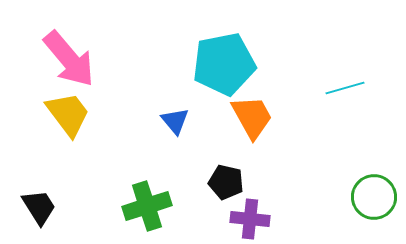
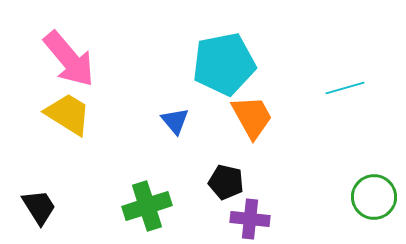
yellow trapezoid: rotated 21 degrees counterclockwise
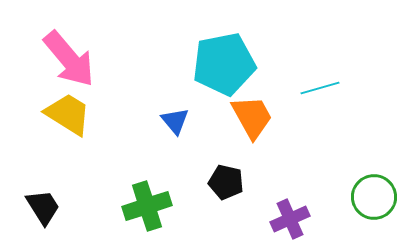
cyan line: moved 25 px left
black trapezoid: moved 4 px right
purple cross: moved 40 px right; rotated 30 degrees counterclockwise
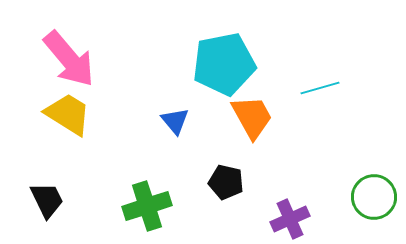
black trapezoid: moved 4 px right, 7 px up; rotated 6 degrees clockwise
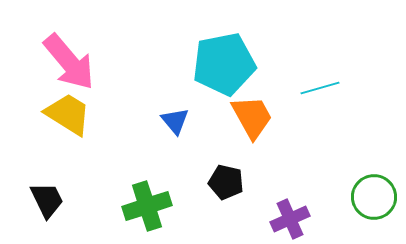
pink arrow: moved 3 px down
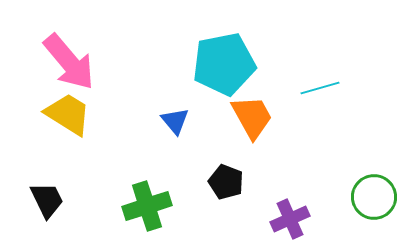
black pentagon: rotated 8 degrees clockwise
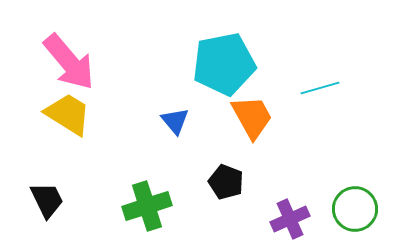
green circle: moved 19 px left, 12 px down
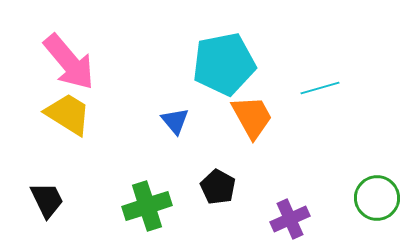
black pentagon: moved 8 px left, 5 px down; rotated 8 degrees clockwise
green circle: moved 22 px right, 11 px up
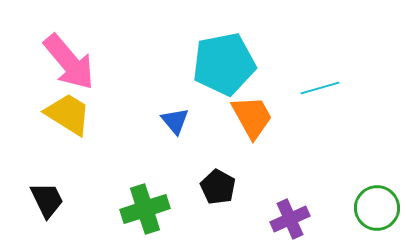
green circle: moved 10 px down
green cross: moved 2 px left, 3 px down
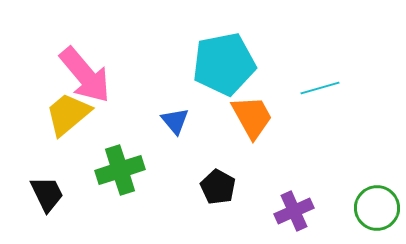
pink arrow: moved 16 px right, 13 px down
yellow trapezoid: rotated 72 degrees counterclockwise
black trapezoid: moved 6 px up
green cross: moved 25 px left, 39 px up
purple cross: moved 4 px right, 8 px up
